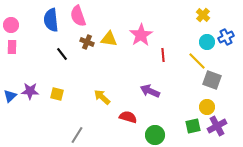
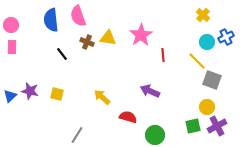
yellow triangle: moved 1 px left, 1 px up
purple star: rotated 12 degrees clockwise
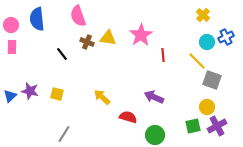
blue semicircle: moved 14 px left, 1 px up
purple arrow: moved 4 px right, 6 px down
gray line: moved 13 px left, 1 px up
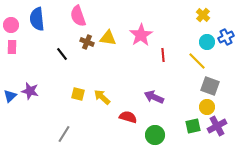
gray square: moved 2 px left, 6 px down
yellow square: moved 21 px right
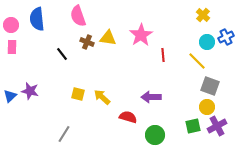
purple arrow: moved 3 px left; rotated 24 degrees counterclockwise
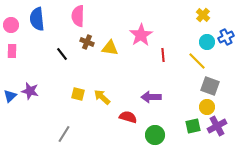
pink semicircle: rotated 20 degrees clockwise
yellow triangle: moved 2 px right, 10 px down
pink rectangle: moved 4 px down
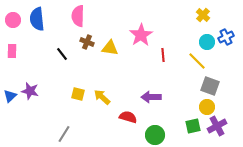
pink circle: moved 2 px right, 5 px up
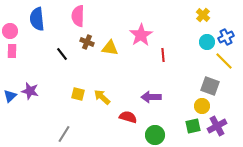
pink circle: moved 3 px left, 11 px down
yellow line: moved 27 px right
yellow circle: moved 5 px left, 1 px up
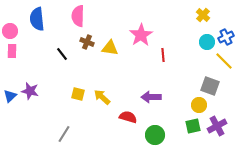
yellow circle: moved 3 px left, 1 px up
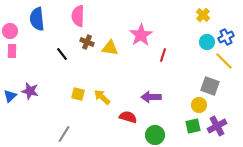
red line: rotated 24 degrees clockwise
